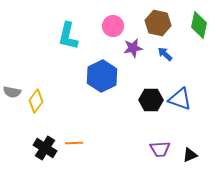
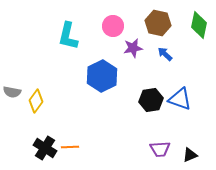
black hexagon: rotated 10 degrees counterclockwise
orange line: moved 4 px left, 4 px down
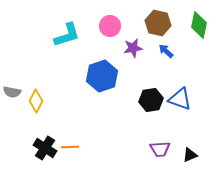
pink circle: moved 3 px left
cyan L-shape: moved 1 px left, 1 px up; rotated 120 degrees counterclockwise
blue arrow: moved 1 px right, 3 px up
blue hexagon: rotated 8 degrees clockwise
yellow diamond: rotated 10 degrees counterclockwise
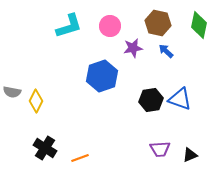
cyan L-shape: moved 2 px right, 9 px up
orange line: moved 10 px right, 11 px down; rotated 18 degrees counterclockwise
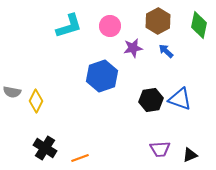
brown hexagon: moved 2 px up; rotated 20 degrees clockwise
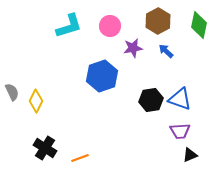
gray semicircle: rotated 126 degrees counterclockwise
purple trapezoid: moved 20 px right, 18 px up
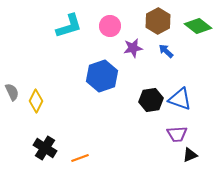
green diamond: moved 1 px left, 1 px down; rotated 64 degrees counterclockwise
purple trapezoid: moved 3 px left, 3 px down
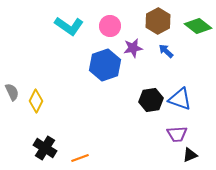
cyan L-shape: rotated 52 degrees clockwise
blue hexagon: moved 3 px right, 11 px up
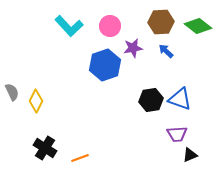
brown hexagon: moved 3 px right, 1 px down; rotated 25 degrees clockwise
cyan L-shape: rotated 12 degrees clockwise
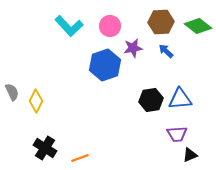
blue triangle: rotated 25 degrees counterclockwise
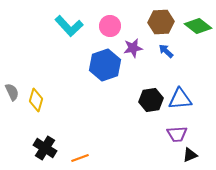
yellow diamond: moved 1 px up; rotated 10 degrees counterclockwise
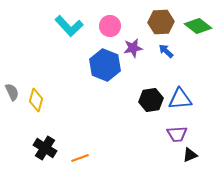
blue hexagon: rotated 20 degrees counterclockwise
